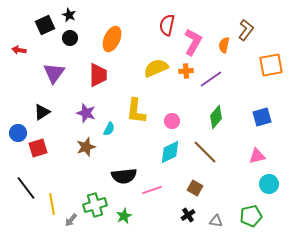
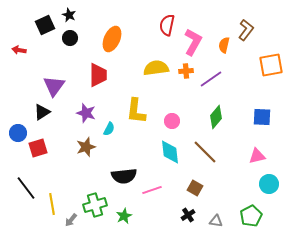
yellow semicircle: rotated 15 degrees clockwise
purple triangle: moved 13 px down
blue square: rotated 18 degrees clockwise
cyan diamond: rotated 70 degrees counterclockwise
green pentagon: rotated 15 degrees counterclockwise
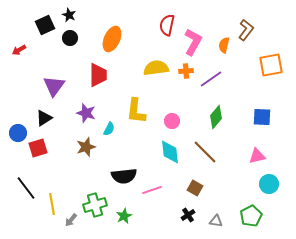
red arrow: rotated 40 degrees counterclockwise
black triangle: moved 2 px right, 6 px down
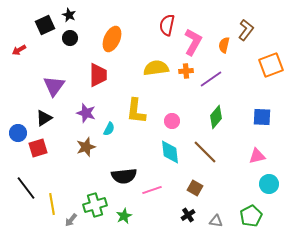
orange square: rotated 10 degrees counterclockwise
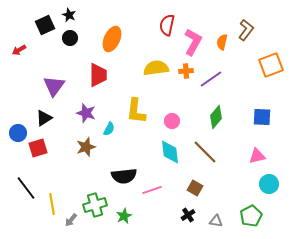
orange semicircle: moved 2 px left, 3 px up
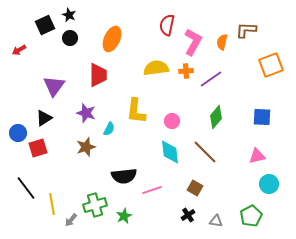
brown L-shape: rotated 125 degrees counterclockwise
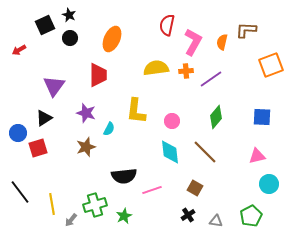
black line: moved 6 px left, 4 px down
